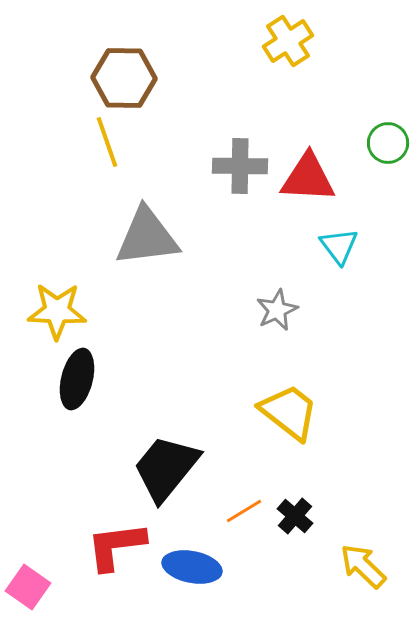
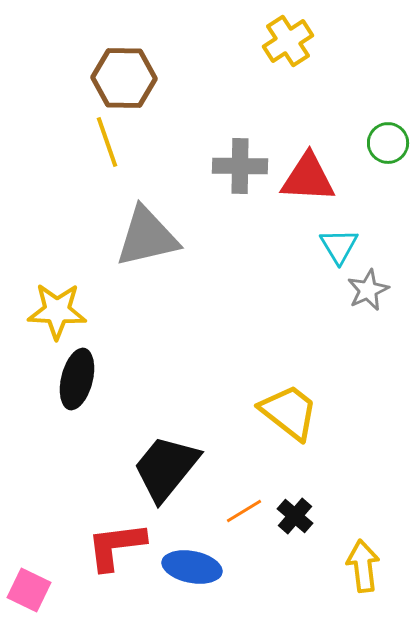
gray triangle: rotated 6 degrees counterclockwise
cyan triangle: rotated 6 degrees clockwise
gray star: moved 91 px right, 20 px up
yellow arrow: rotated 39 degrees clockwise
pink square: moved 1 px right, 3 px down; rotated 9 degrees counterclockwise
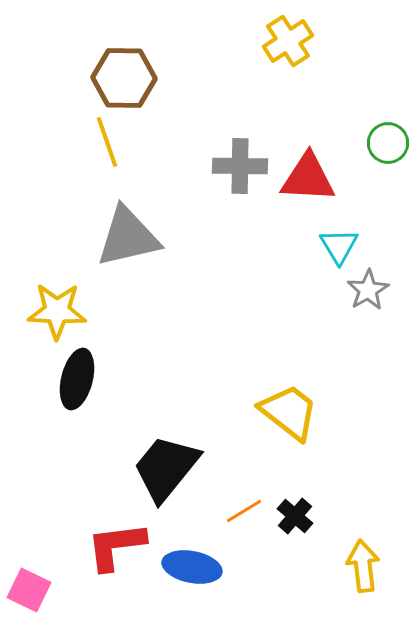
gray triangle: moved 19 px left
gray star: rotated 6 degrees counterclockwise
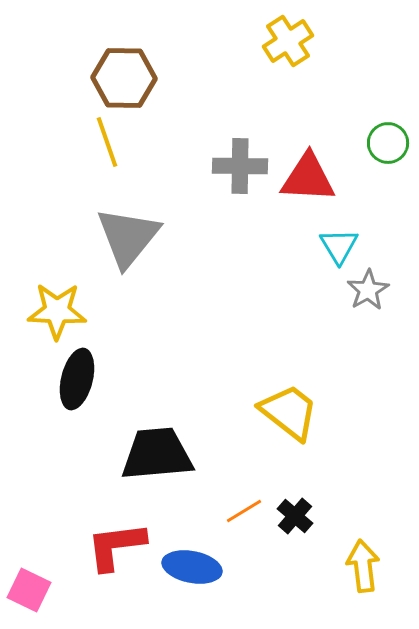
gray triangle: rotated 38 degrees counterclockwise
black trapezoid: moved 9 px left, 14 px up; rotated 46 degrees clockwise
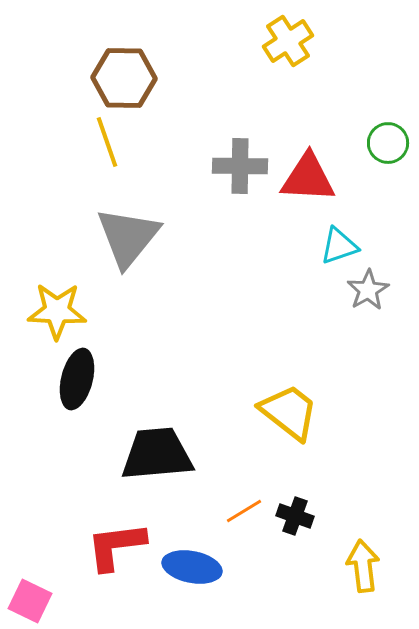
cyan triangle: rotated 42 degrees clockwise
black cross: rotated 21 degrees counterclockwise
pink square: moved 1 px right, 11 px down
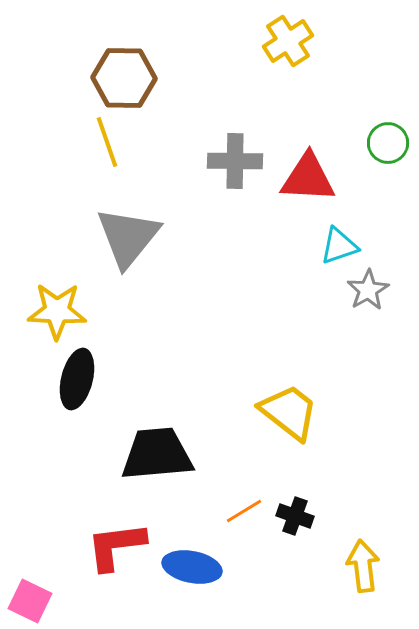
gray cross: moved 5 px left, 5 px up
